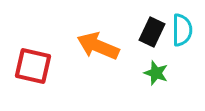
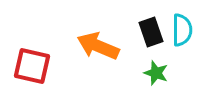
black rectangle: moved 1 px left; rotated 44 degrees counterclockwise
red square: moved 1 px left
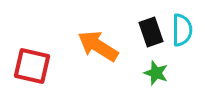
orange arrow: rotated 9 degrees clockwise
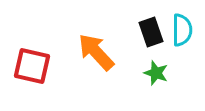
orange arrow: moved 2 px left, 6 px down; rotated 15 degrees clockwise
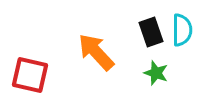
red square: moved 2 px left, 9 px down
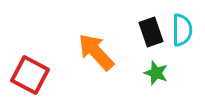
red square: rotated 15 degrees clockwise
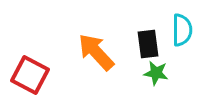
black rectangle: moved 3 px left, 12 px down; rotated 12 degrees clockwise
green star: rotated 10 degrees counterclockwise
